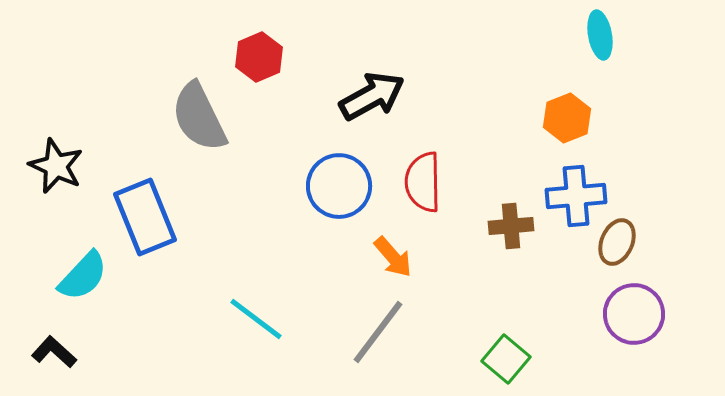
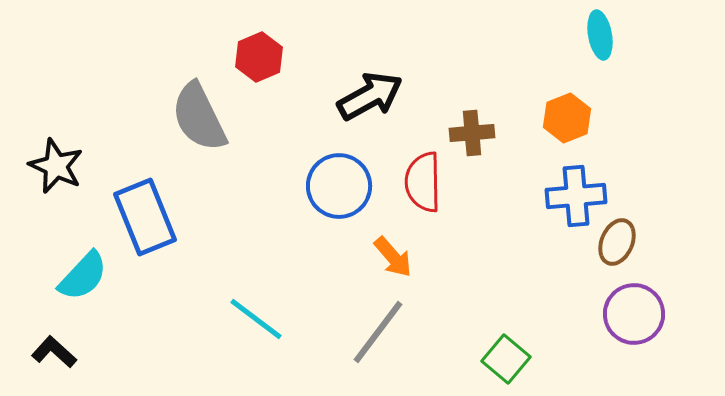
black arrow: moved 2 px left
brown cross: moved 39 px left, 93 px up
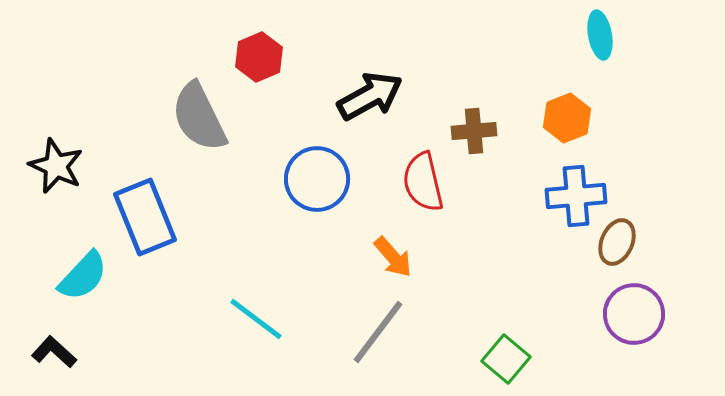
brown cross: moved 2 px right, 2 px up
red semicircle: rotated 12 degrees counterclockwise
blue circle: moved 22 px left, 7 px up
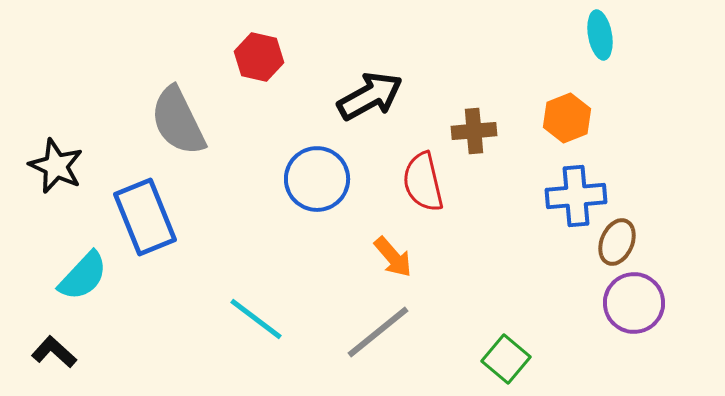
red hexagon: rotated 24 degrees counterclockwise
gray semicircle: moved 21 px left, 4 px down
purple circle: moved 11 px up
gray line: rotated 14 degrees clockwise
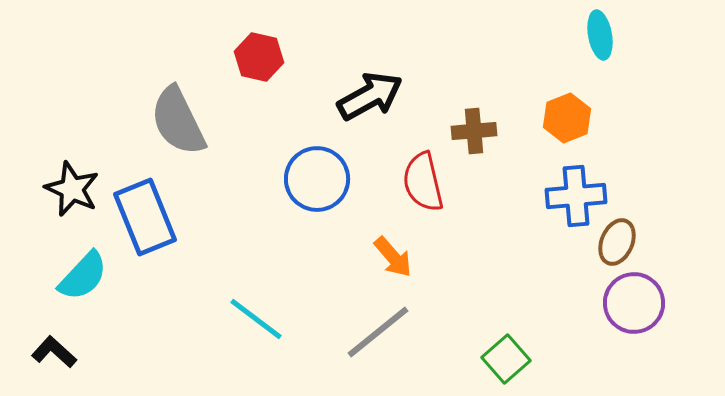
black star: moved 16 px right, 23 px down
green square: rotated 9 degrees clockwise
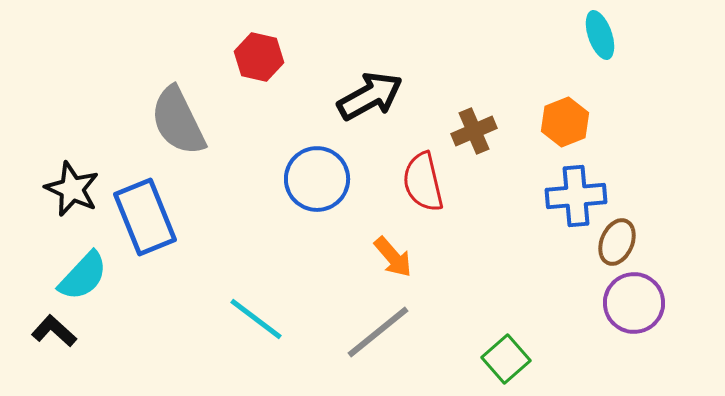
cyan ellipse: rotated 9 degrees counterclockwise
orange hexagon: moved 2 px left, 4 px down
brown cross: rotated 18 degrees counterclockwise
black L-shape: moved 21 px up
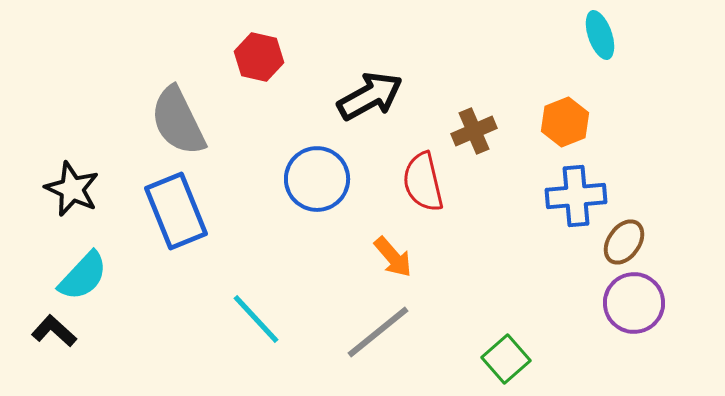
blue rectangle: moved 31 px right, 6 px up
brown ellipse: moved 7 px right; rotated 12 degrees clockwise
cyan line: rotated 10 degrees clockwise
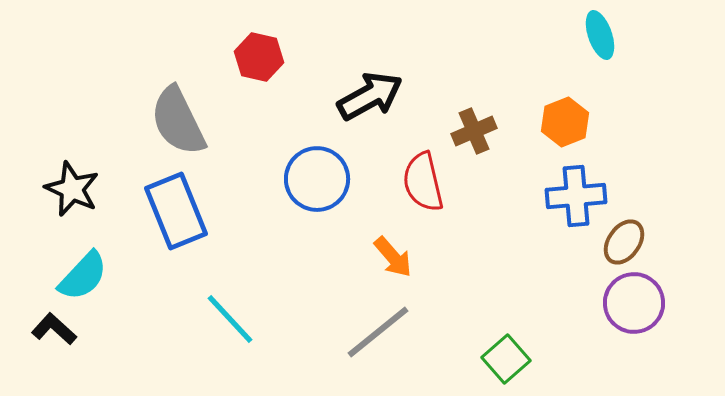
cyan line: moved 26 px left
black L-shape: moved 2 px up
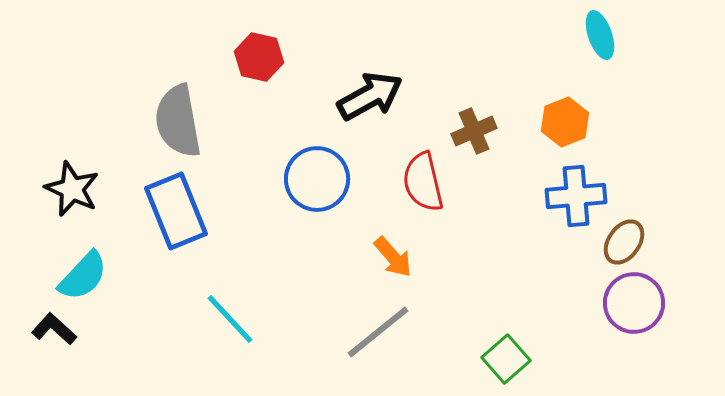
gray semicircle: rotated 16 degrees clockwise
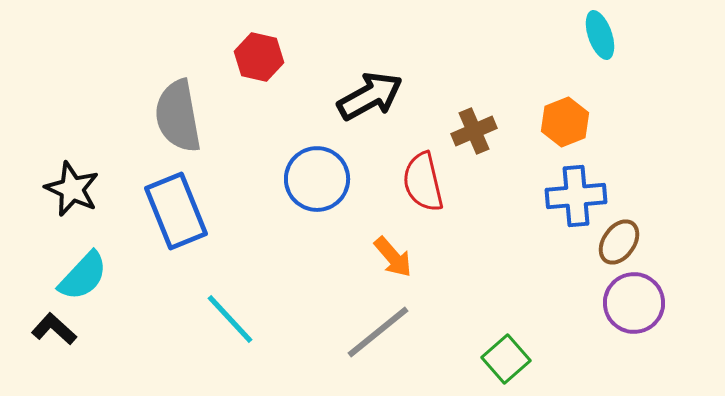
gray semicircle: moved 5 px up
brown ellipse: moved 5 px left
